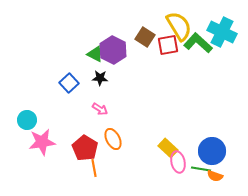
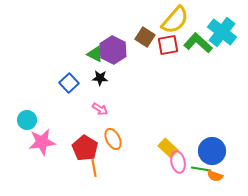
yellow semicircle: moved 4 px left, 6 px up; rotated 72 degrees clockwise
cyan cross: rotated 12 degrees clockwise
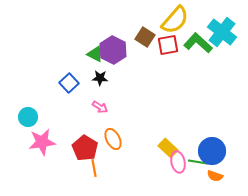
pink arrow: moved 2 px up
cyan circle: moved 1 px right, 3 px up
green line: moved 3 px left, 7 px up
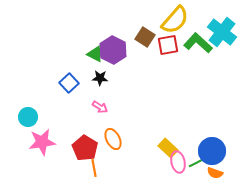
green line: rotated 36 degrees counterclockwise
orange semicircle: moved 3 px up
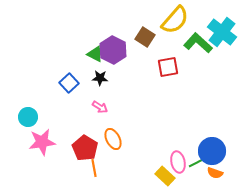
red square: moved 22 px down
yellow rectangle: moved 3 px left, 28 px down
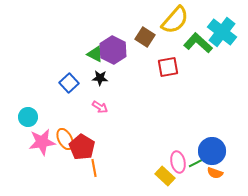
orange ellipse: moved 48 px left
red pentagon: moved 3 px left, 1 px up
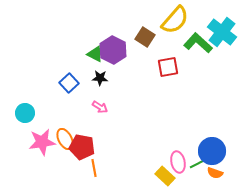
cyan circle: moved 3 px left, 4 px up
red pentagon: rotated 20 degrees counterclockwise
green line: moved 1 px right, 1 px down
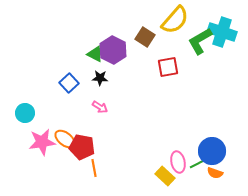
cyan cross: rotated 20 degrees counterclockwise
green L-shape: moved 2 px right, 2 px up; rotated 72 degrees counterclockwise
orange ellipse: rotated 25 degrees counterclockwise
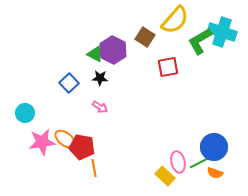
blue circle: moved 2 px right, 4 px up
